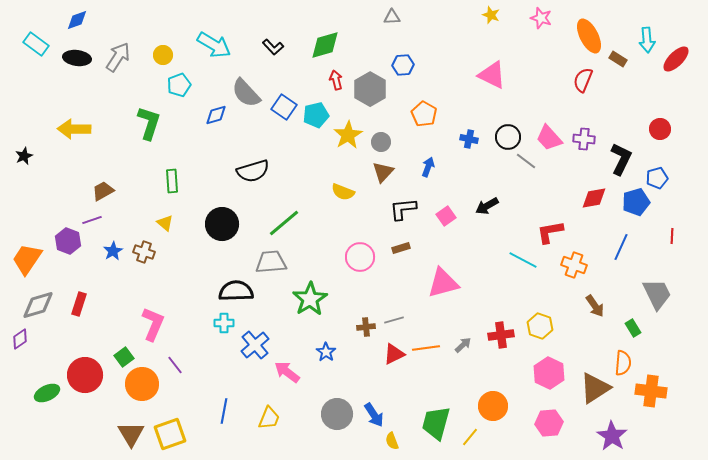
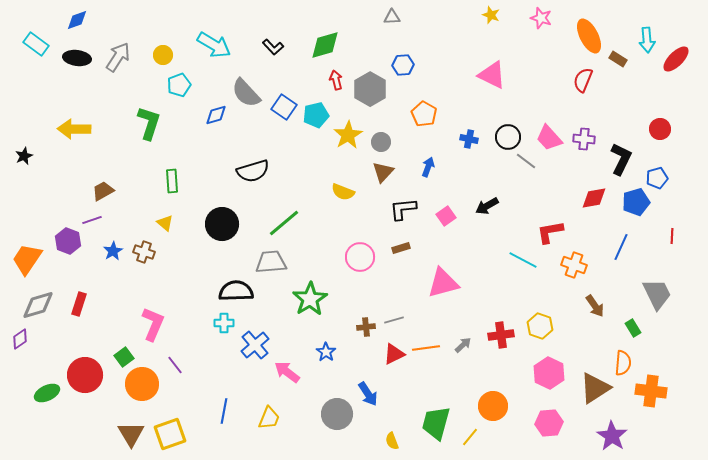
blue arrow at (374, 415): moved 6 px left, 21 px up
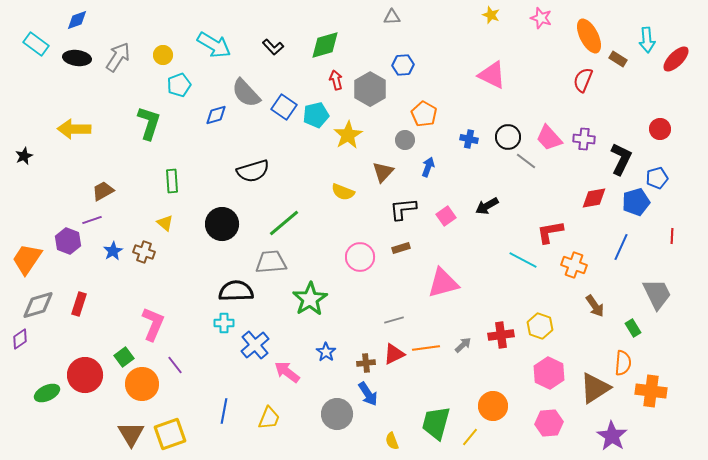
gray circle at (381, 142): moved 24 px right, 2 px up
brown cross at (366, 327): moved 36 px down
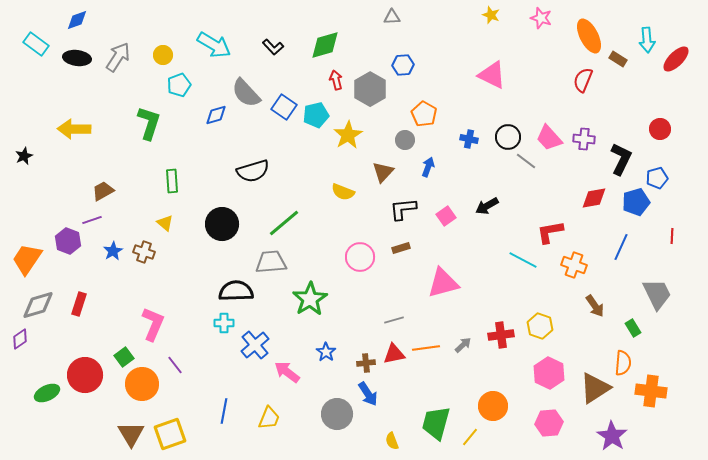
red triangle at (394, 354): rotated 15 degrees clockwise
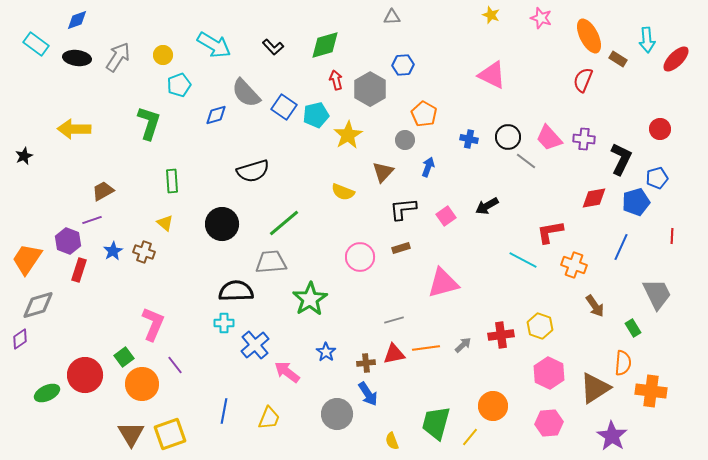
red rectangle at (79, 304): moved 34 px up
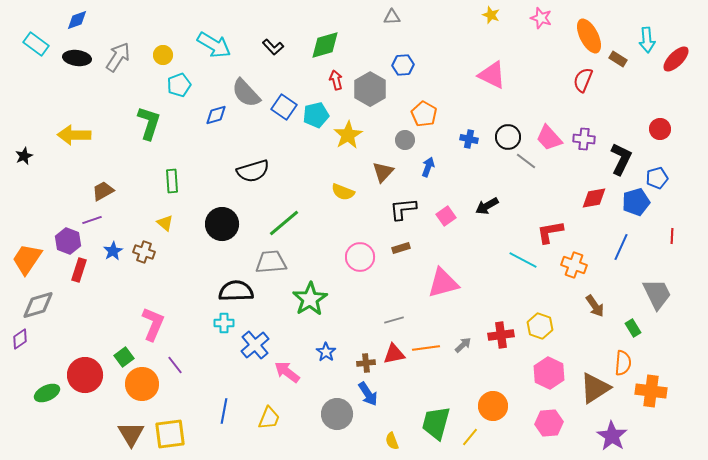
yellow arrow at (74, 129): moved 6 px down
yellow square at (170, 434): rotated 12 degrees clockwise
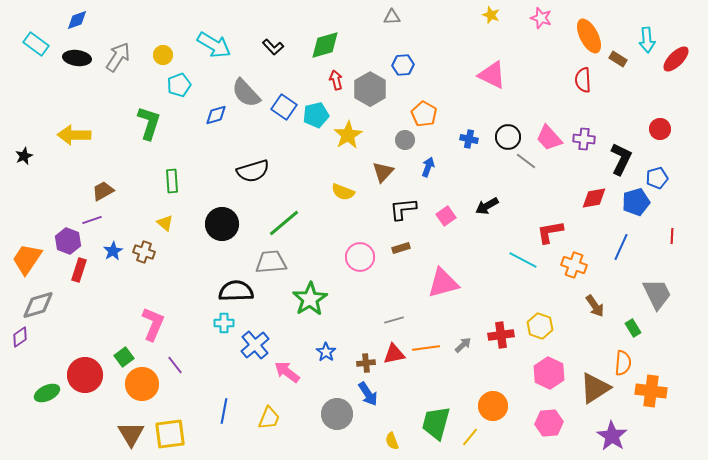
red semicircle at (583, 80): rotated 25 degrees counterclockwise
purple diamond at (20, 339): moved 2 px up
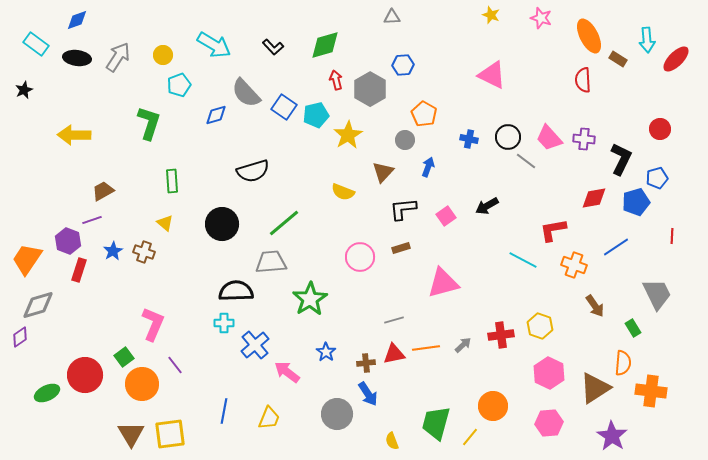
black star at (24, 156): moved 66 px up
red L-shape at (550, 232): moved 3 px right, 2 px up
blue line at (621, 247): moved 5 px left; rotated 32 degrees clockwise
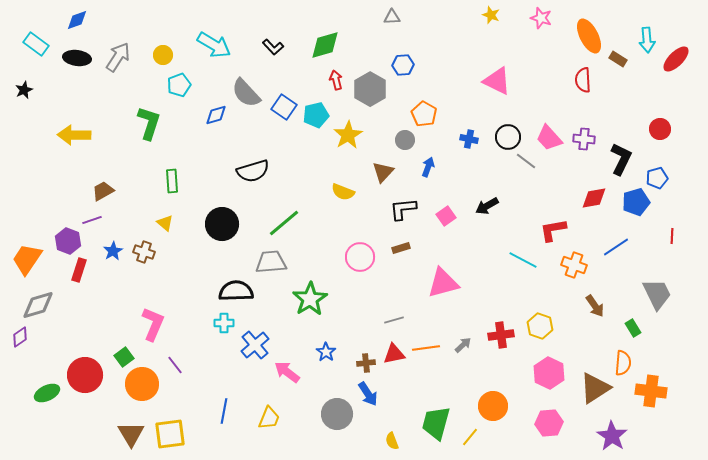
pink triangle at (492, 75): moved 5 px right, 6 px down
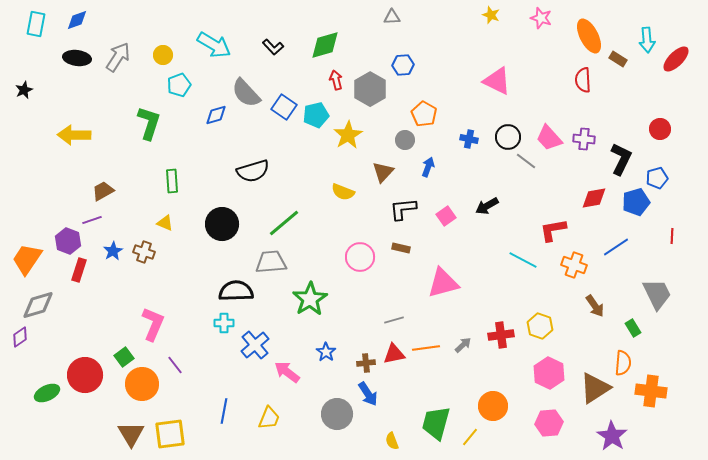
cyan rectangle at (36, 44): moved 20 px up; rotated 65 degrees clockwise
yellow triangle at (165, 223): rotated 18 degrees counterclockwise
brown rectangle at (401, 248): rotated 30 degrees clockwise
